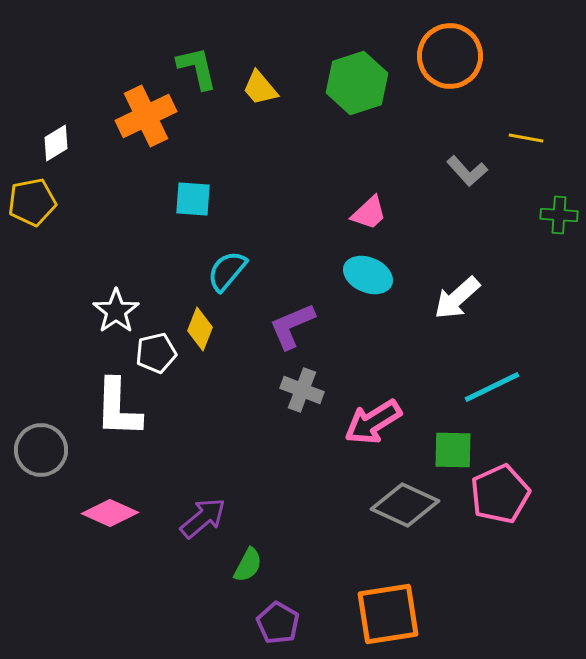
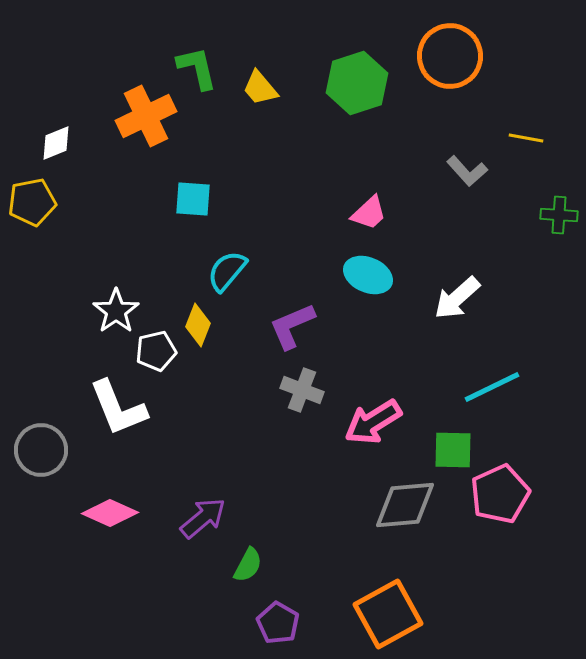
white diamond: rotated 9 degrees clockwise
yellow diamond: moved 2 px left, 4 px up
white pentagon: moved 2 px up
white L-shape: rotated 24 degrees counterclockwise
gray diamond: rotated 30 degrees counterclockwise
orange square: rotated 20 degrees counterclockwise
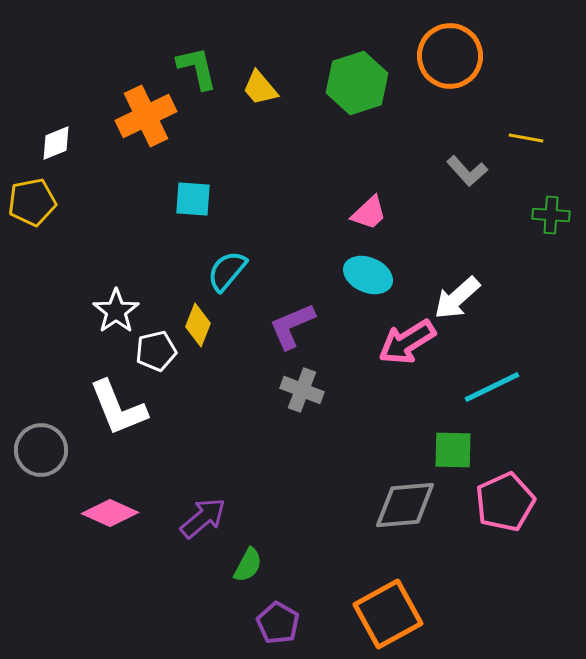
green cross: moved 8 px left
pink arrow: moved 34 px right, 80 px up
pink pentagon: moved 5 px right, 8 px down
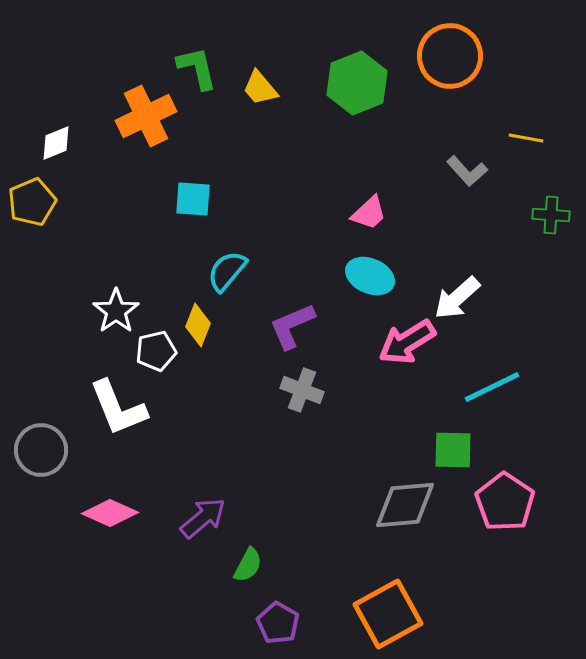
green hexagon: rotated 4 degrees counterclockwise
yellow pentagon: rotated 12 degrees counterclockwise
cyan ellipse: moved 2 px right, 1 px down
pink pentagon: rotated 14 degrees counterclockwise
